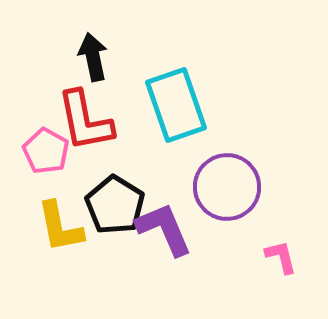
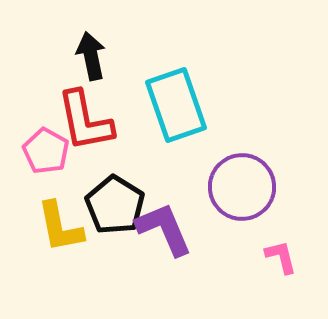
black arrow: moved 2 px left, 1 px up
purple circle: moved 15 px right
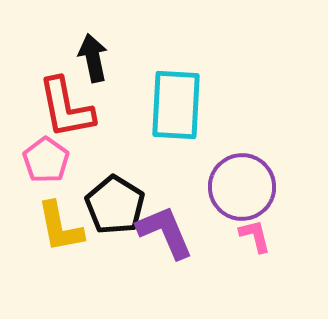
black arrow: moved 2 px right, 2 px down
cyan rectangle: rotated 22 degrees clockwise
red L-shape: moved 19 px left, 13 px up
pink pentagon: moved 9 px down; rotated 6 degrees clockwise
purple L-shape: moved 1 px right, 3 px down
pink L-shape: moved 26 px left, 21 px up
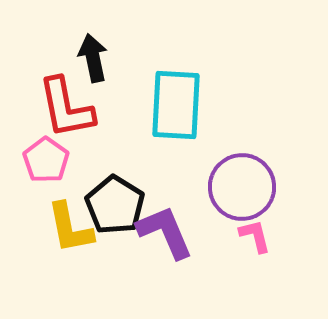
yellow L-shape: moved 10 px right, 1 px down
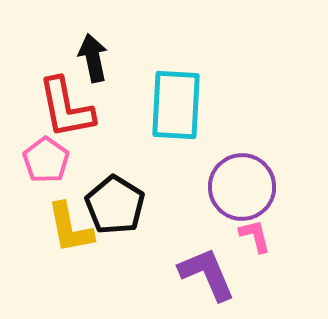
purple L-shape: moved 42 px right, 42 px down
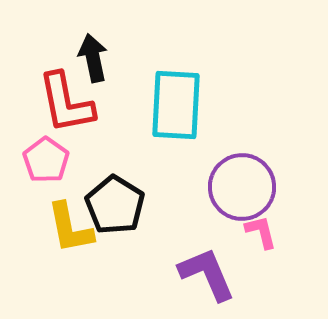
red L-shape: moved 5 px up
pink L-shape: moved 6 px right, 4 px up
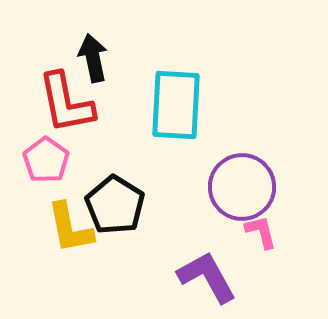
purple L-shape: moved 3 px down; rotated 6 degrees counterclockwise
